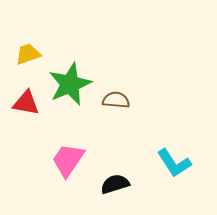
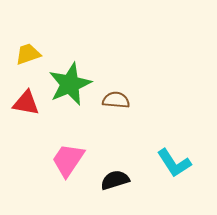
black semicircle: moved 4 px up
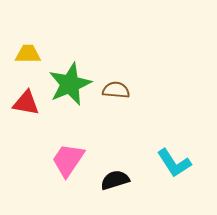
yellow trapezoid: rotated 20 degrees clockwise
brown semicircle: moved 10 px up
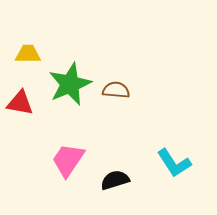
red triangle: moved 6 px left
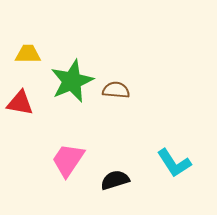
green star: moved 2 px right, 3 px up
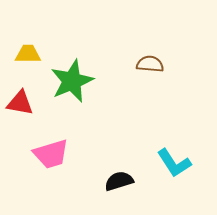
brown semicircle: moved 34 px right, 26 px up
pink trapezoid: moved 17 px left, 6 px up; rotated 141 degrees counterclockwise
black semicircle: moved 4 px right, 1 px down
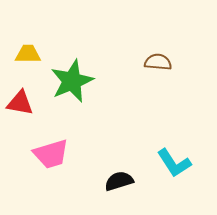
brown semicircle: moved 8 px right, 2 px up
